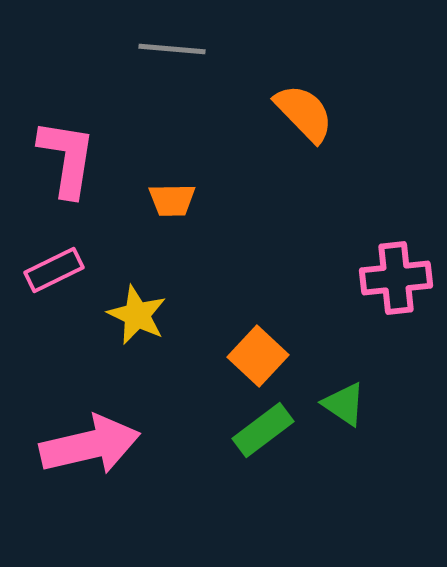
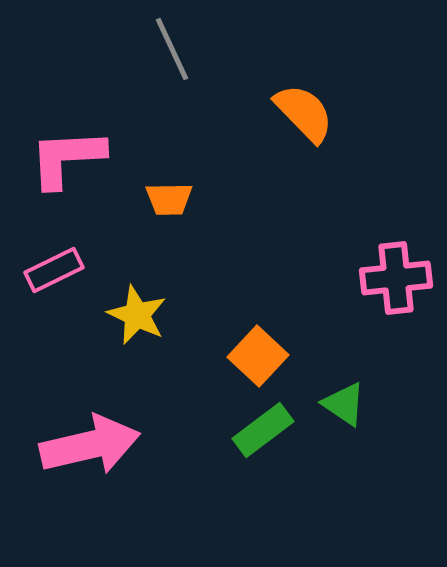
gray line: rotated 60 degrees clockwise
pink L-shape: rotated 102 degrees counterclockwise
orange trapezoid: moved 3 px left, 1 px up
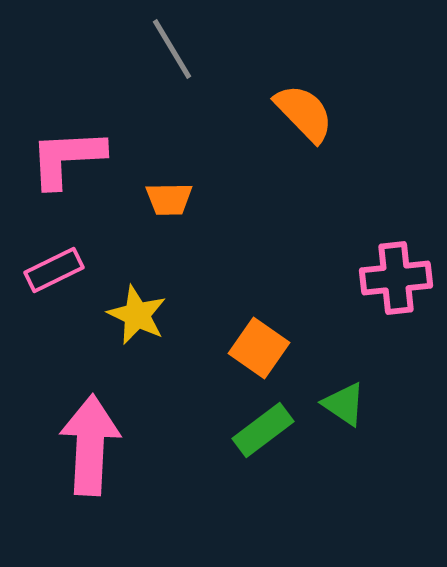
gray line: rotated 6 degrees counterclockwise
orange square: moved 1 px right, 8 px up; rotated 8 degrees counterclockwise
pink arrow: rotated 74 degrees counterclockwise
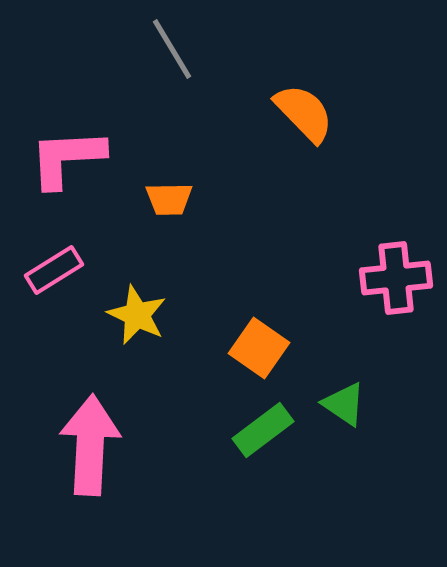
pink rectangle: rotated 6 degrees counterclockwise
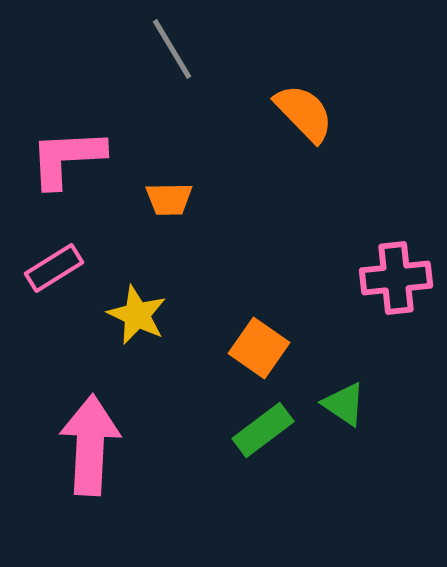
pink rectangle: moved 2 px up
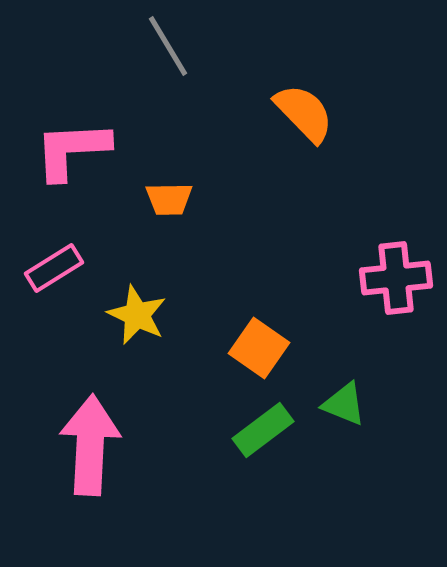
gray line: moved 4 px left, 3 px up
pink L-shape: moved 5 px right, 8 px up
green triangle: rotated 12 degrees counterclockwise
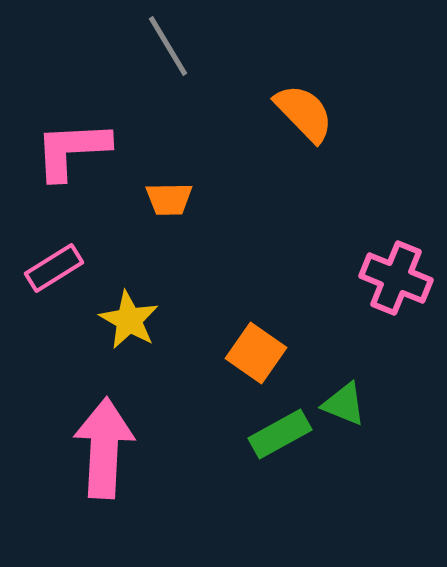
pink cross: rotated 28 degrees clockwise
yellow star: moved 8 px left, 5 px down; rotated 4 degrees clockwise
orange square: moved 3 px left, 5 px down
green rectangle: moved 17 px right, 4 px down; rotated 8 degrees clockwise
pink arrow: moved 14 px right, 3 px down
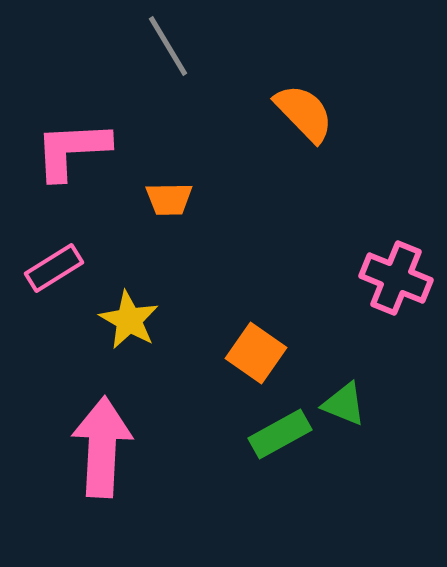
pink arrow: moved 2 px left, 1 px up
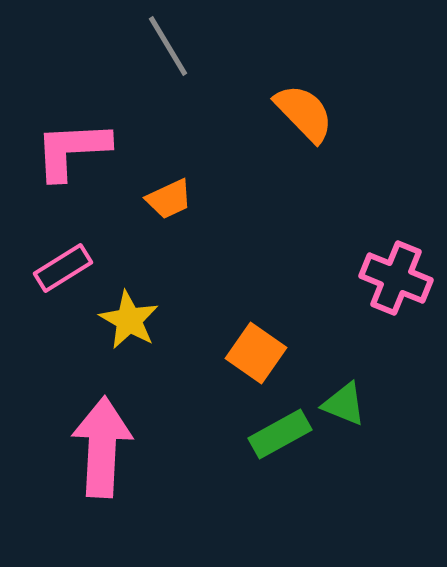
orange trapezoid: rotated 24 degrees counterclockwise
pink rectangle: moved 9 px right
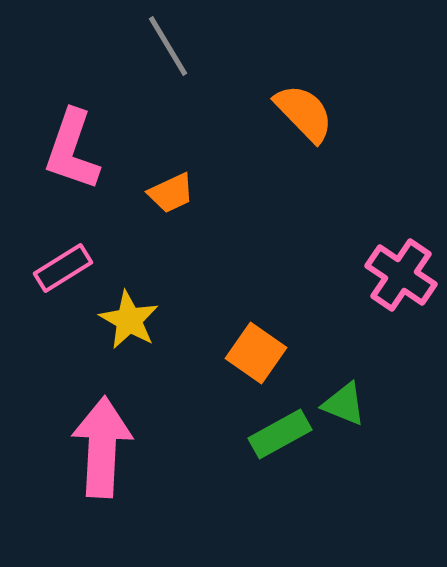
pink L-shape: rotated 68 degrees counterclockwise
orange trapezoid: moved 2 px right, 6 px up
pink cross: moved 5 px right, 3 px up; rotated 12 degrees clockwise
